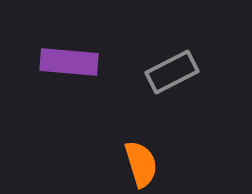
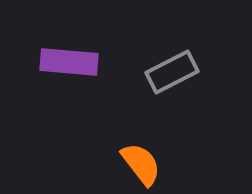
orange semicircle: rotated 21 degrees counterclockwise
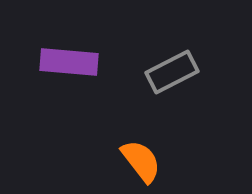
orange semicircle: moved 3 px up
